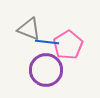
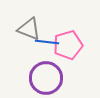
pink pentagon: rotated 16 degrees clockwise
purple circle: moved 8 px down
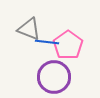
pink pentagon: rotated 20 degrees counterclockwise
purple circle: moved 8 px right, 1 px up
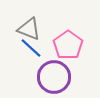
blue line: moved 16 px left, 6 px down; rotated 35 degrees clockwise
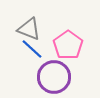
blue line: moved 1 px right, 1 px down
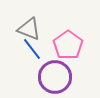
blue line: rotated 10 degrees clockwise
purple circle: moved 1 px right
